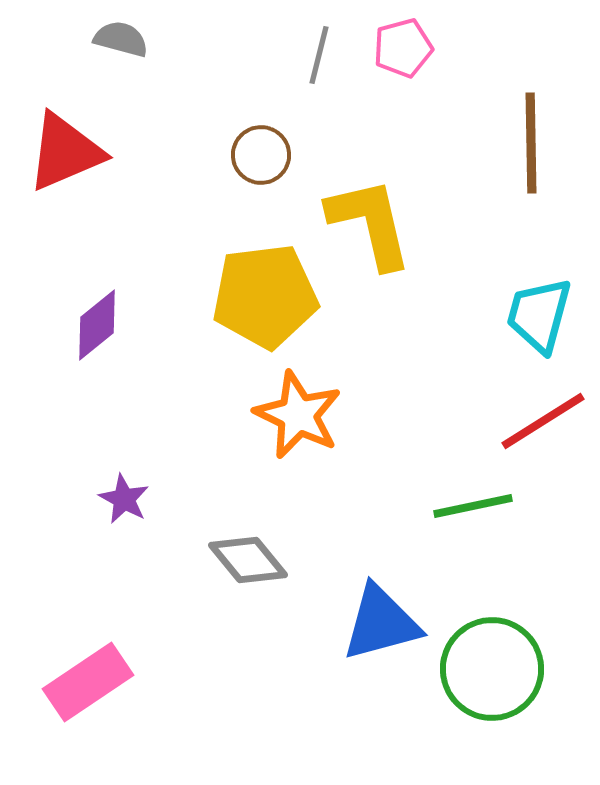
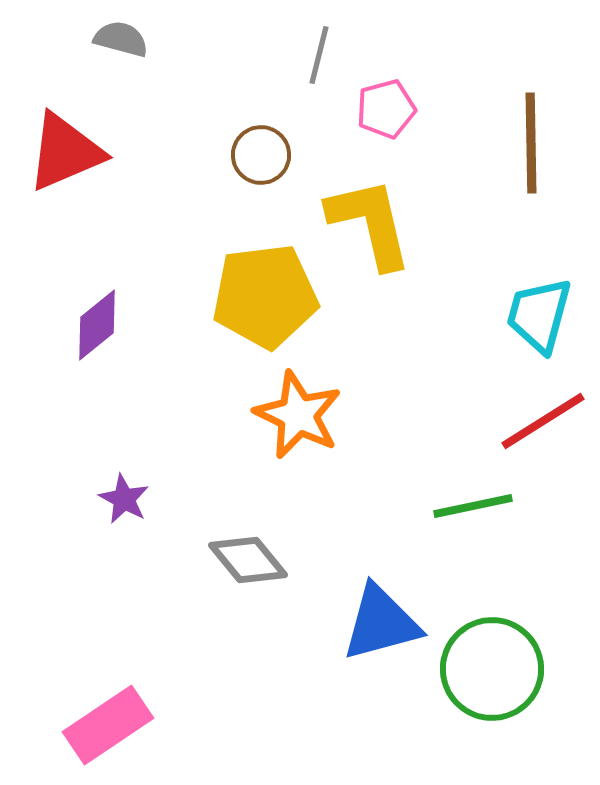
pink pentagon: moved 17 px left, 61 px down
pink rectangle: moved 20 px right, 43 px down
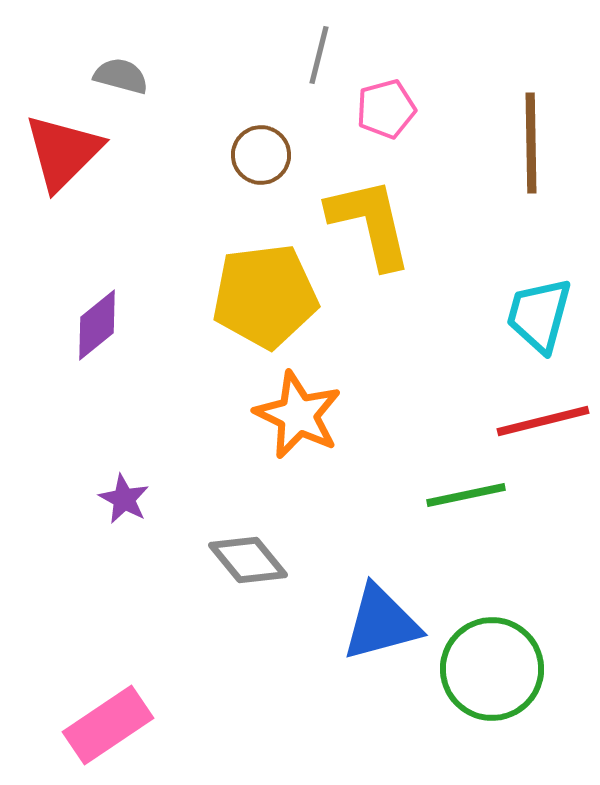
gray semicircle: moved 37 px down
red triangle: moved 2 px left; rotated 22 degrees counterclockwise
red line: rotated 18 degrees clockwise
green line: moved 7 px left, 11 px up
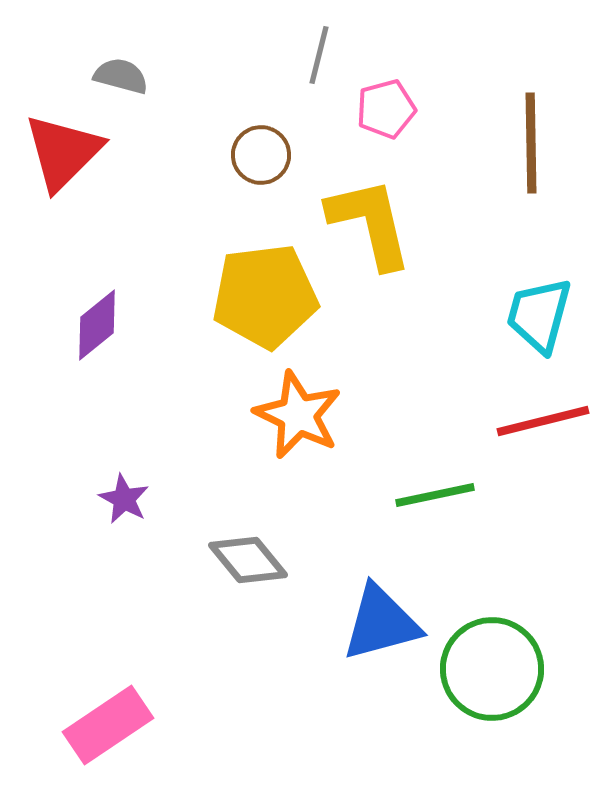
green line: moved 31 px left
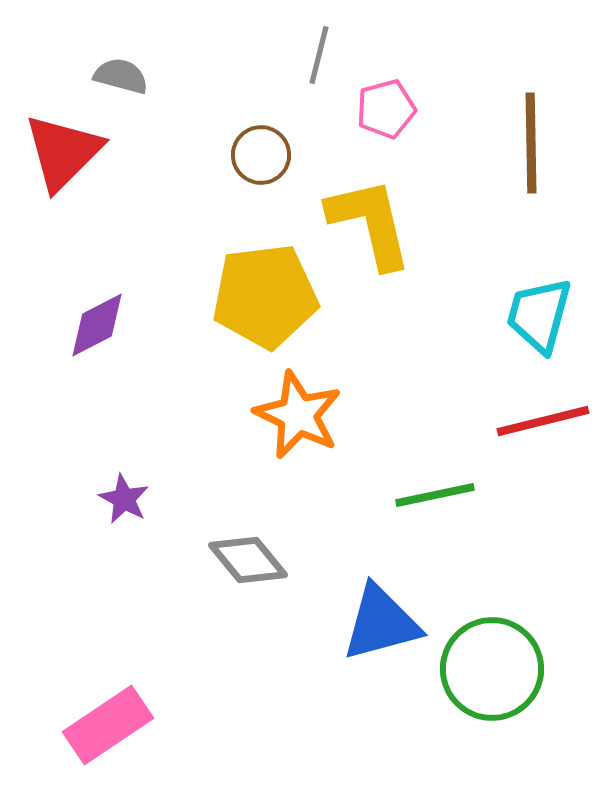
purple diamond: rotated 12 degrees clockwise
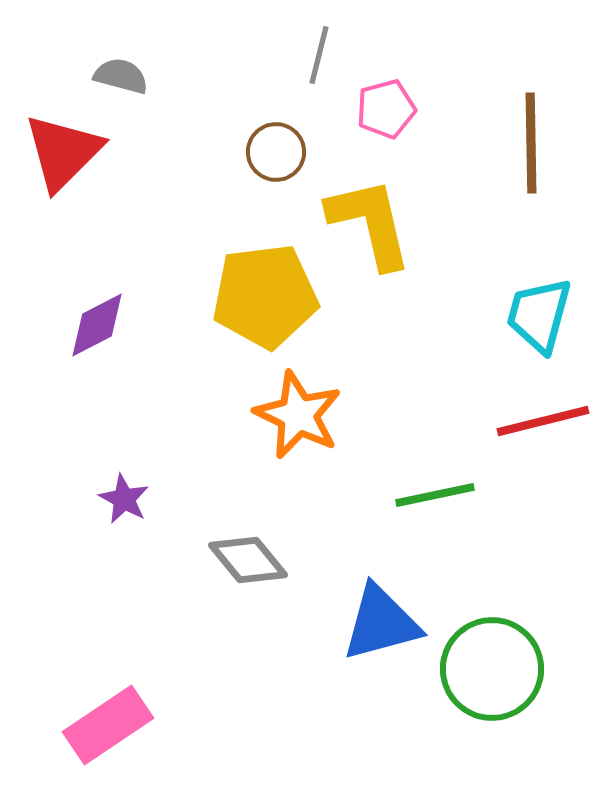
brown circle: moved 15 px right, 3 px up
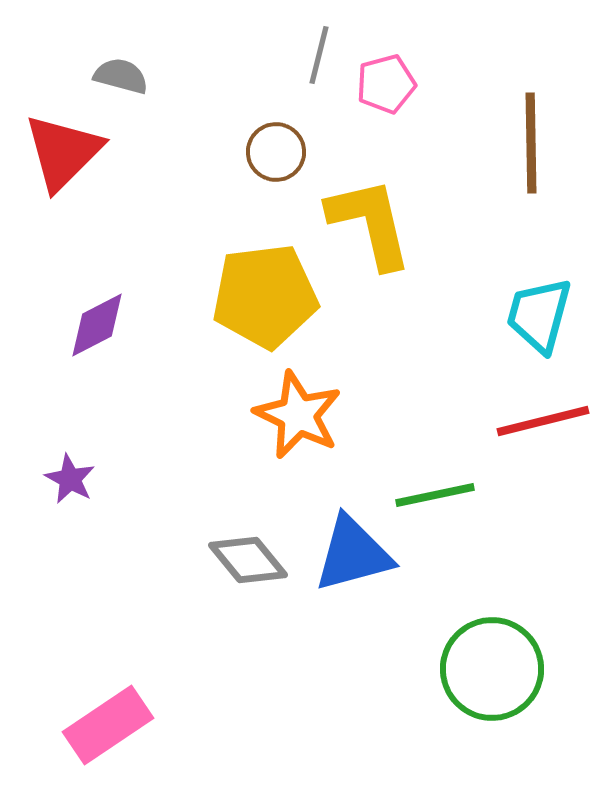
pink pentagon: moved 25 px up
purple star: moved 54 px left, 20 px up
blue triangle: moved 28 px left, 69 px up
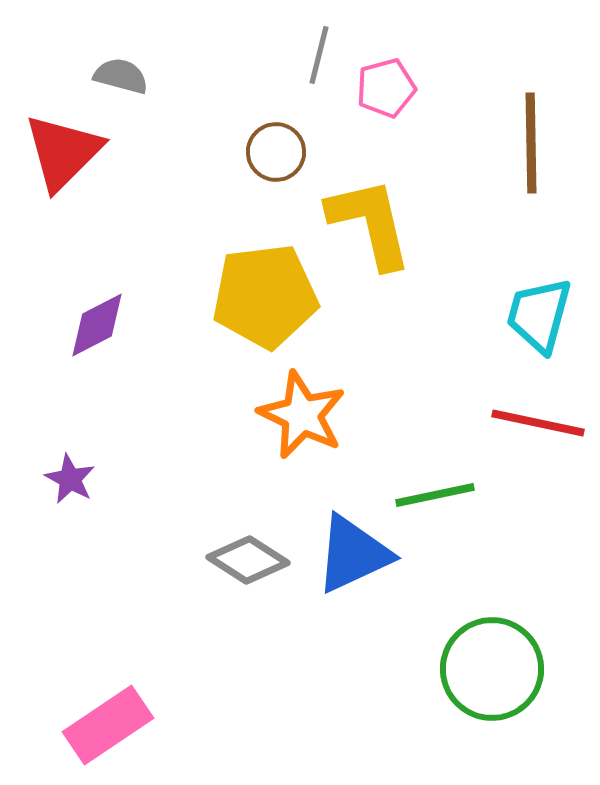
pink pentagon: moved 4 px down
orange star: moved 4 px right
red line: moved 5 px left, 2 px down; rotated 26 degrees clockwise
blue triangle: rotated 10 degrees counterclockwise
gray diamond: rotated 18 degrees counterclockwise
